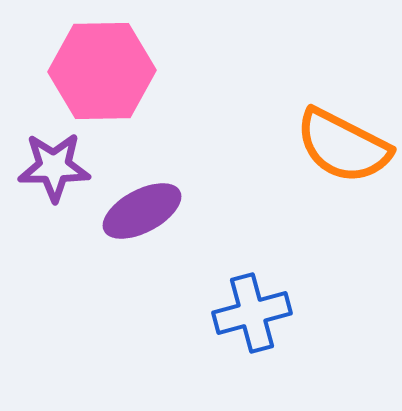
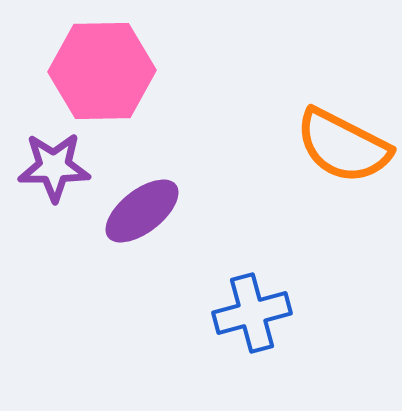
purple ellipse: rotated 10 degrees counterclockwise
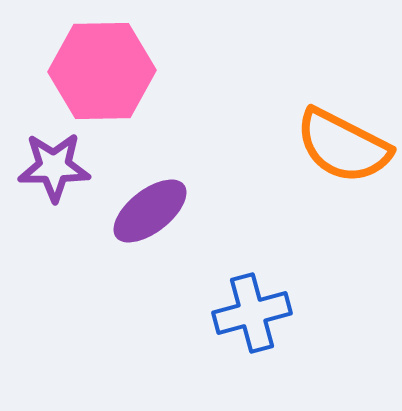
purple ellipse: moved 8 px right
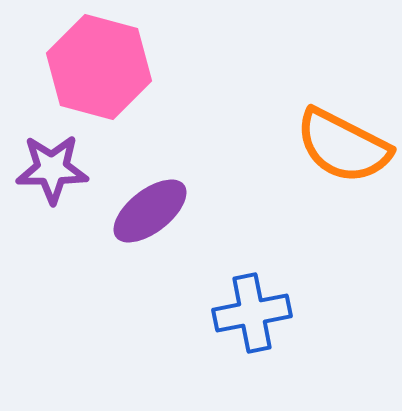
pink hexagon: moved 3 px left, 4 px up; rotated 16 degrees clockwise
purple star: moved 2 px left, 2 px down
blue cross: rotated 4 degrees clockwise
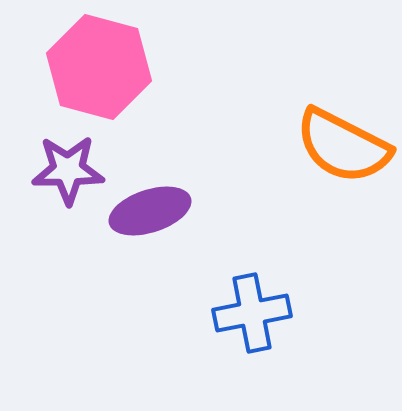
purple star: moved 16 px right, 1 px down
purple ellipse: rotated 20 degrees clockwise
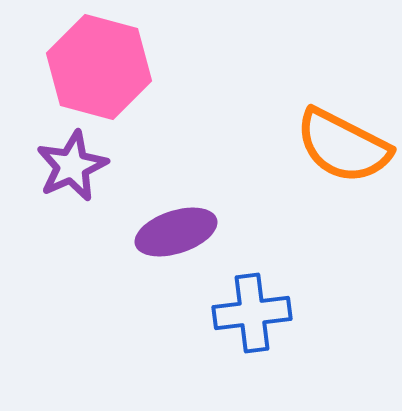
purple star: moved 4 px right, 4 px up; rotated 24 degrees counterclockwise
purple ellipse: moved 26 px right, 21 px down
blue cross: rotated 4 degrees clockwise
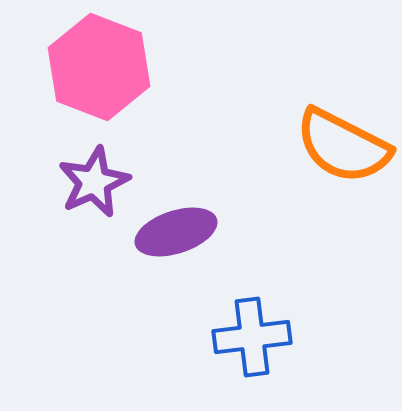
pink hexagon: rotated 6 degrees clockwise
purple star: moved 22 px right, 16 px down
blue cross: moved 24 px down
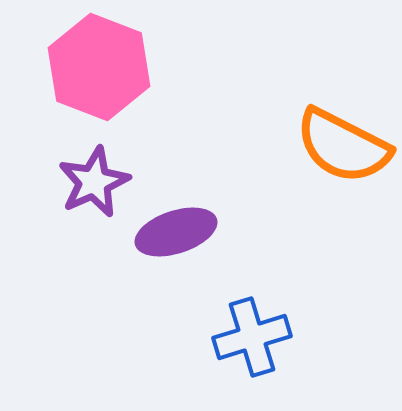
blue cross: rotated 10 degrees counterclockwise
